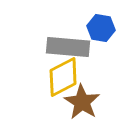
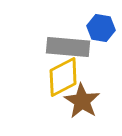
brown star: moved 1 px up
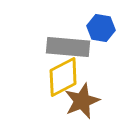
brown star: rotated 18 degrees clockwise
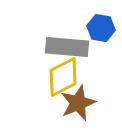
gray rectangle: moved 1 px left
brown star: moved 4 px left, 2 px down
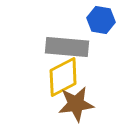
blue hexagon: moved 8 px up
brown star: moved 2 px left, 1 px down; rotated 15 degrees clockwise
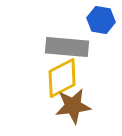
yellow diamond: moved 1 px left, 1 px down
brown star: moved 3 px left, 2 px down
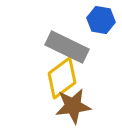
gray rectangle: rotated 21 degrees clockwise
yellow diamond: rotated 9 degrees counterclockwise
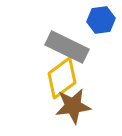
blue hexagon: rotated 16 degrees counterclockwise
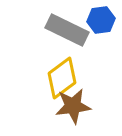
gray rectangle: moved 17 px up
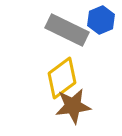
blue hexagon: rotated 16 degrees counterclockwise
